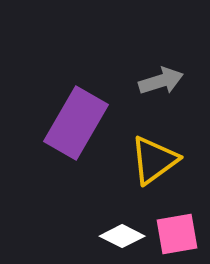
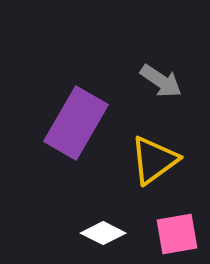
gray arrow: rotated 51 degrees clockwise
white diamond: moved 19 px left, 3 px up
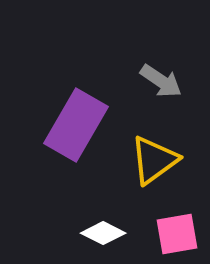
purple rectangle: moved 2 px down
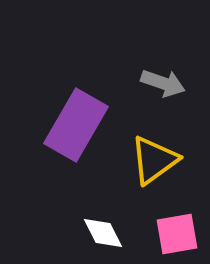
gray arrow: moved 2 px right, 2 px down; rotated 15 degrees counterclockwise
white diamond: rotated 36 degrees clockwise
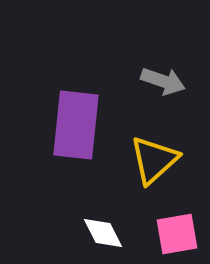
gray arrow: moved 2 px up
purple rectangle: rotated 24 degrees counterclockwise
yellow triangle: rotated 6 degrees counterclockwise
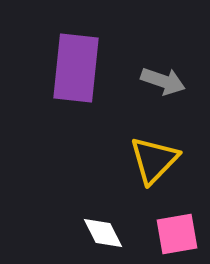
purple rectangle: moved 57 px up
yellow triangle: rotated 4 degrees counterclockwise
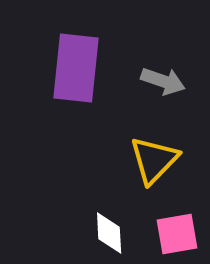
white diamond: moved 6 px right; rotated 24 degrees clockwise
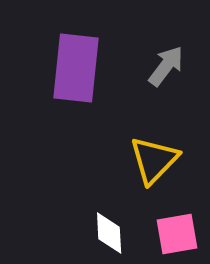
gray arrow: moved 3 px right, 15 px up; rotated 72 degrees counterclockwise
